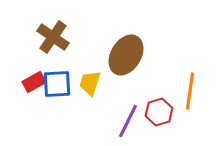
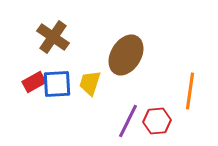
red hexagon: moved 2 px left, 9 px down; rotated 12 degrees clockwise
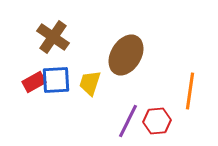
blue square: moved 1 px left, 4 px up
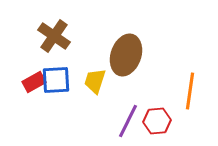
brown cross: moved 1 px right, 1 px up
brown ellipse: rotated 12 degrees counterclockwise
yellow trapezoid: moved 5 px right, 2 px up
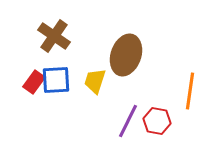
red rectangle: rotated 25 degrees counterclockwise
red hexagon: rotated 16 degrees clockwise
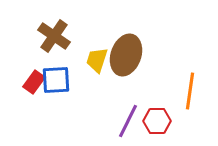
yellow trapezoid: moved 2 px right, 21 px up
red hexagon: rotated 12 degrees counterclockwise
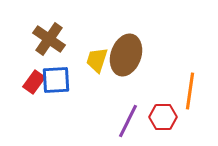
brown cross: moved 5 px left, 3 px down
red hexagon: moved 6 px right, 4 px up
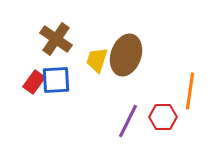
brown cross: moved 7 px right
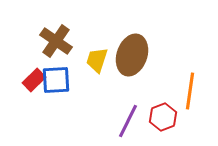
brown cross: moved 2 px down
brown ellipse: moved 6 px right
red rectangle: moved 2 px up; rotated 10 degrees clockwise
red hexagon: rotated 20 degrees counterclockwise
